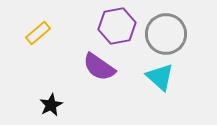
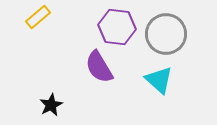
purple hexagon: moved 1 px down; rotated 18 degrees clockwise
yellow rectangle: moved 16 px up
purple semicircle: rotated 24 degrees clockwise
cyan triangle: moved 1 px left, 3 px down
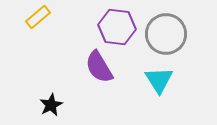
cyan triangle: rotated 16 degrees clockwise
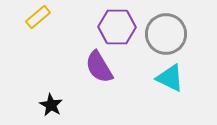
purple hexagon: rotated 6 degrees counterclockwise
cyan triangle: moved 11 px right, 2 px up; rotated 32 degrees counterclockwise
black star: rotated 15 degrees counterclockwise
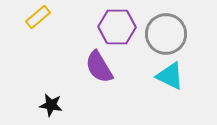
cyan triangle: moved 2 px up
black star: rotated 20 degrees counterclockwise
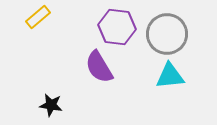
purple hexagon: rotated 6 degrees clockwise
gray circle: moved 1 px right
cyan triangle: rotated 32 degrees counterclockwise
